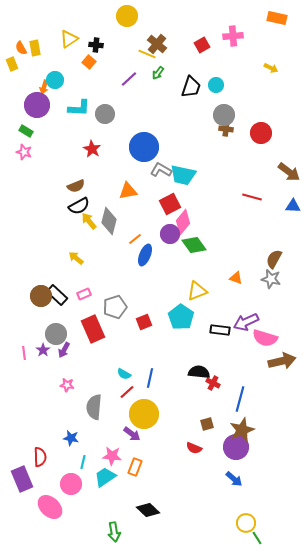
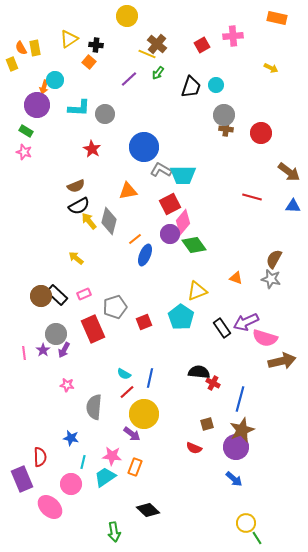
cyan trapezoid at (183, 175): rotated 12 degrees counterclockwise
black rectangle at (220, 330): moved 2 px right, 2 px up; rotated 48 degrees clockwise
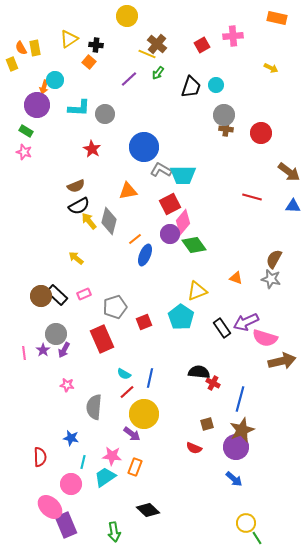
red rectangle at (93, 329): moved 9 px right, 10 px down
purple rectangle at (22, 479): moved 44 px right, 46 px down
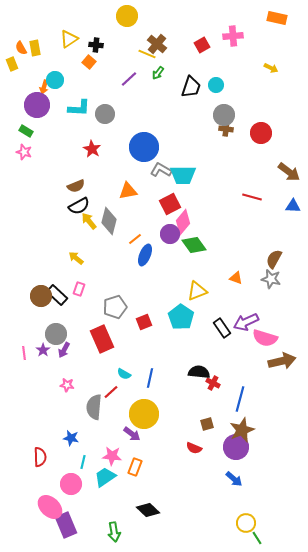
pink rectangle at (84, 294): moved 5 px left, 5 px up; rotated 48 degrees counterclockwise
red line at (127, 392): moved 16 px left
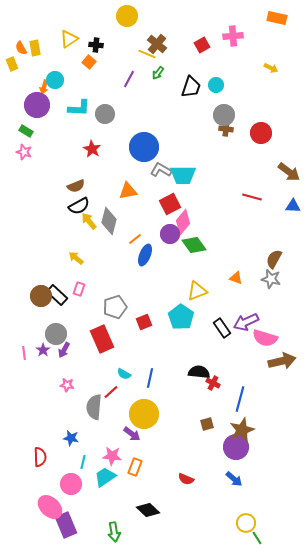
purple line at (129, 79): rotated 18 degrees counterclockwise
red semicircle at (194, 448): moved 8 px left, 31 px down
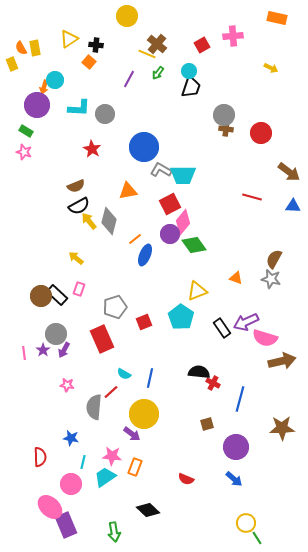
cyan circle at (216, 85): moved 27 px left, 14 px up
brown star at (242, 430): moved 40 px right, 2 px up; rotated 20 degrees clockwise
